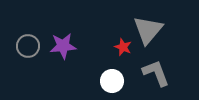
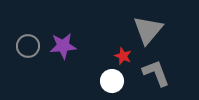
red star: moved 9 px down
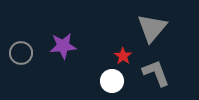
gray triangle: moved 4 px right, 2 px up
gray circle: moved 7 px left, 7 px down
red star: rotated 12 degrees clockwise
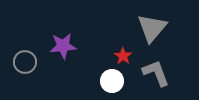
gray circle: moved 4 px right, 9 px down
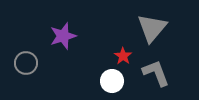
purple star: moved 10 px up; rotated 12 degrees counterclockwise
gray circle: moved 1 px right, 1 px down
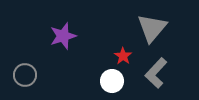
gray circle: moved 1 px left, 12 px down
gray L-shape: rotated 116 degrees counterclockwise
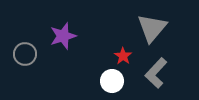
gray circle: moved 21 px up
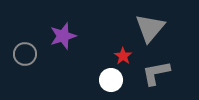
gray triangle: moved 2 px left
gray L-shape: rotated 36 degrees clockwise
white circle: moved 1 px left, 1 px up
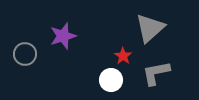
gray triangle: rotated 8 degrees clockwise
